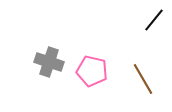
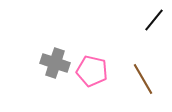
gray cross: moved 6 px right, 1 px down
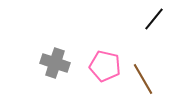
black line: moved 1 px up
pink pentagon: moved 13 px right, 5 px up
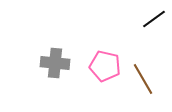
black line: rotated 15 degrees clockwise
gray cross: rotated 12 degrees counterclockwise
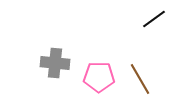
pink pentagon: moved 6 px left, 11 px down; rotated 12 degrees counterclockwise
brown line: moved 3 px left
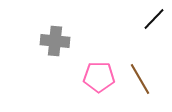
black line: rotated 10 degrees counterclockwise
gray cross: moved 22 px up
